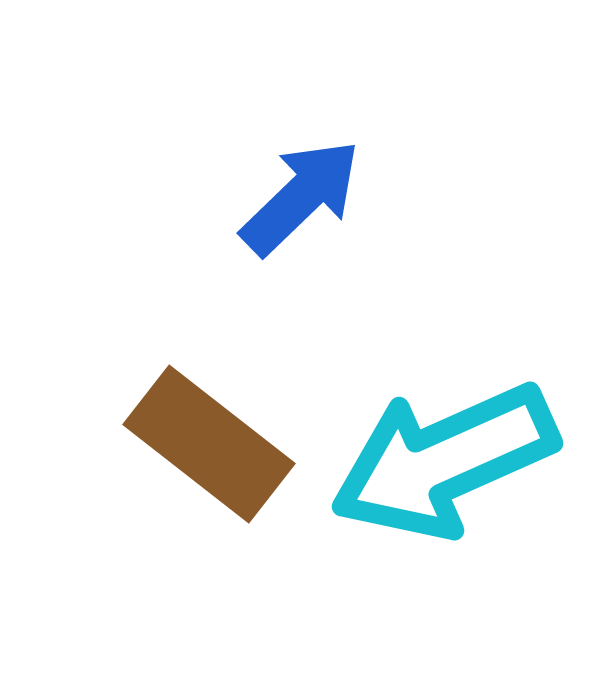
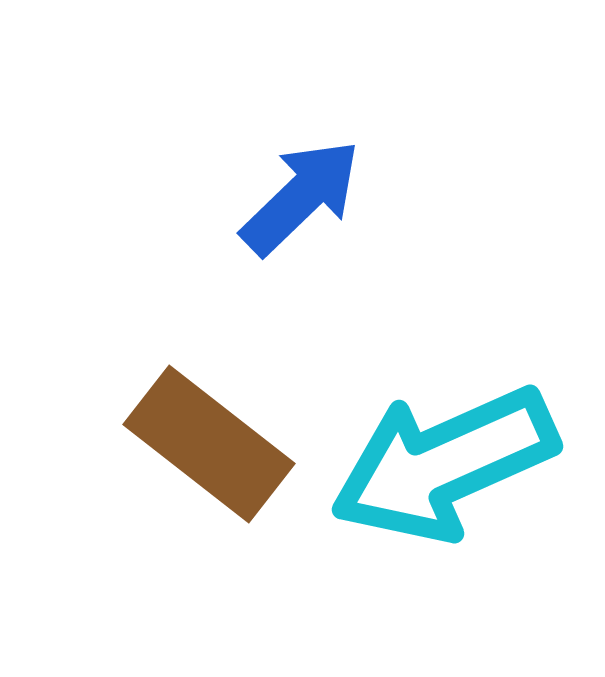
cyan arrow: moved 3 px down
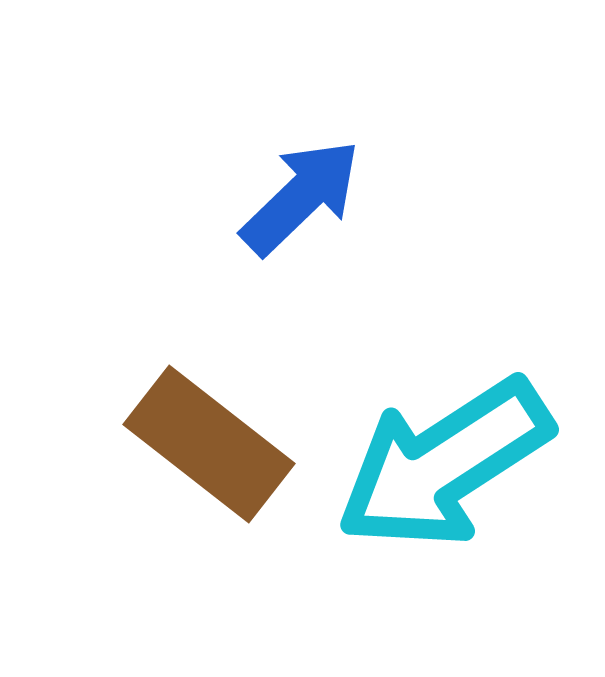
cyan arrow: rotated 9 degrees counterclockwise
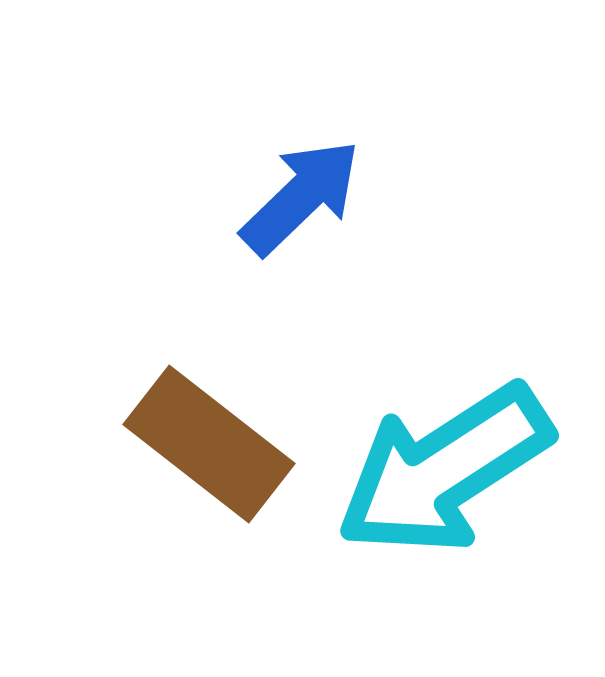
cyan arrow: moved 6 px down
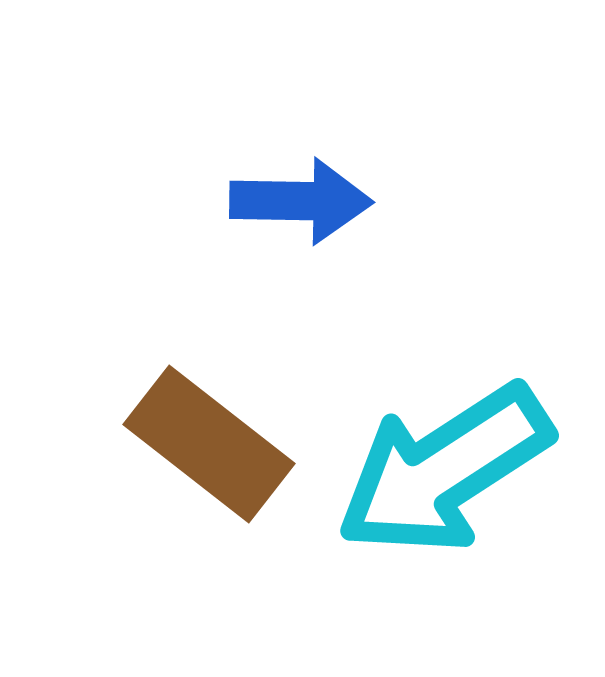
blue arrow: moved 4 px down; rotated 45 degrees clockwise
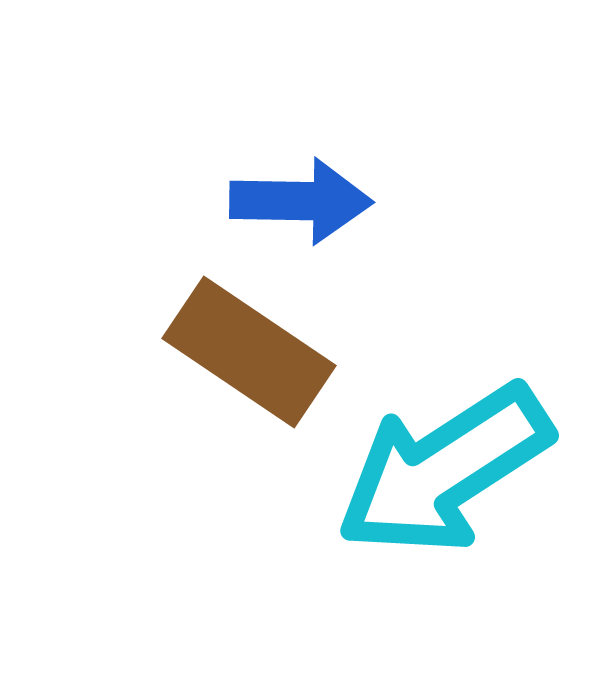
brown rectangle: moved 40 px right, 92 px up; rotated 4 degrees counterclockwise
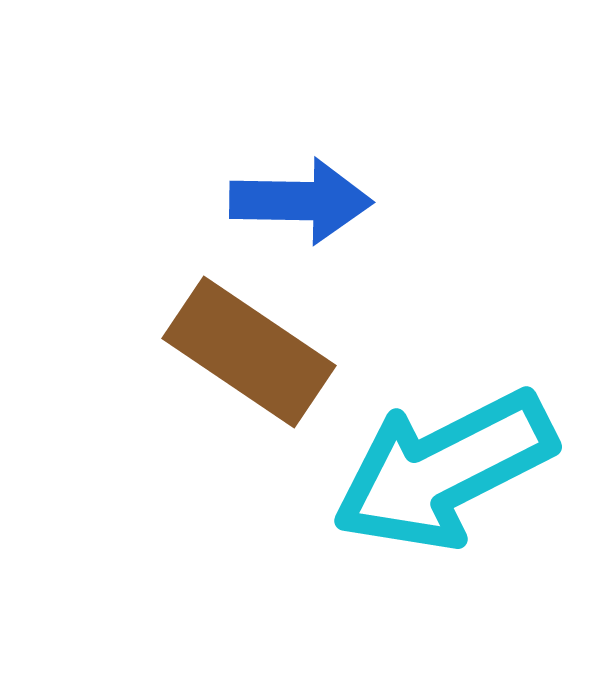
cyan arrow: rotated 6 degrees clockwise
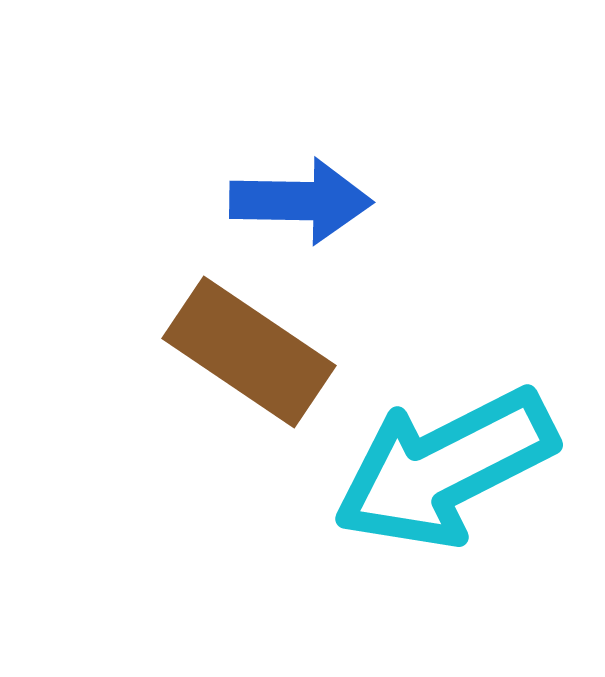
cyan arrow: moved 1 px right, 2 px up
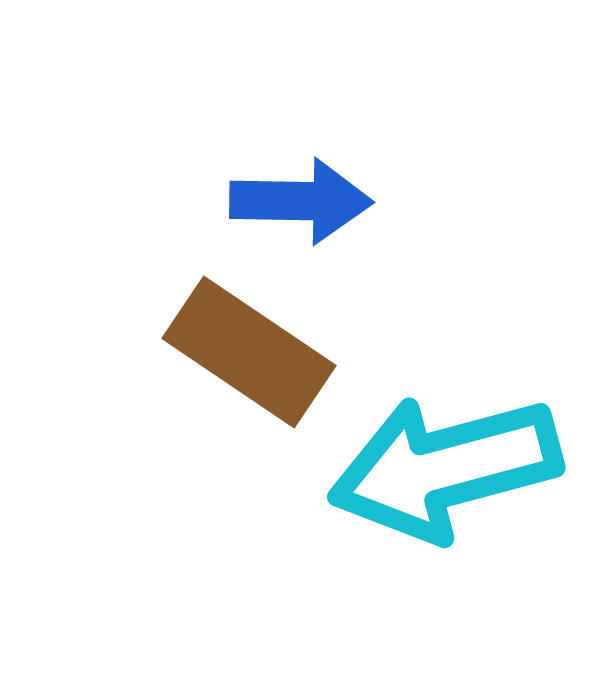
cyan arrow: rotated 12 degrees clockwise
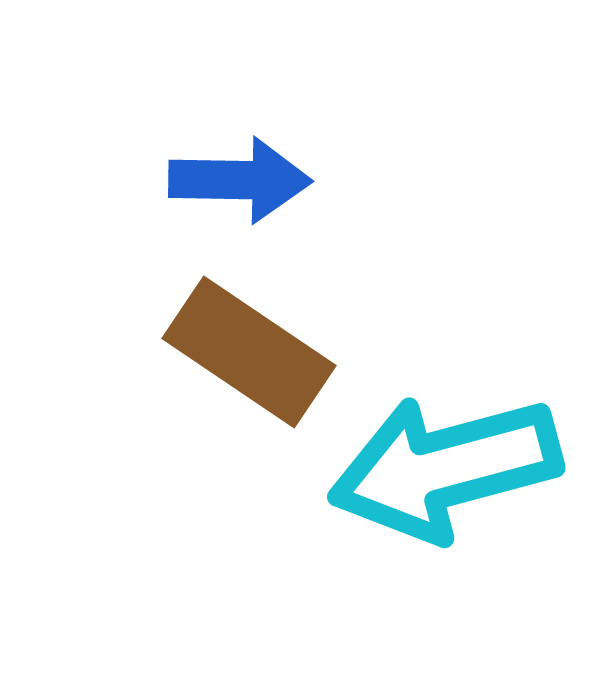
blue arrow: moved 61 px left, 21 px up
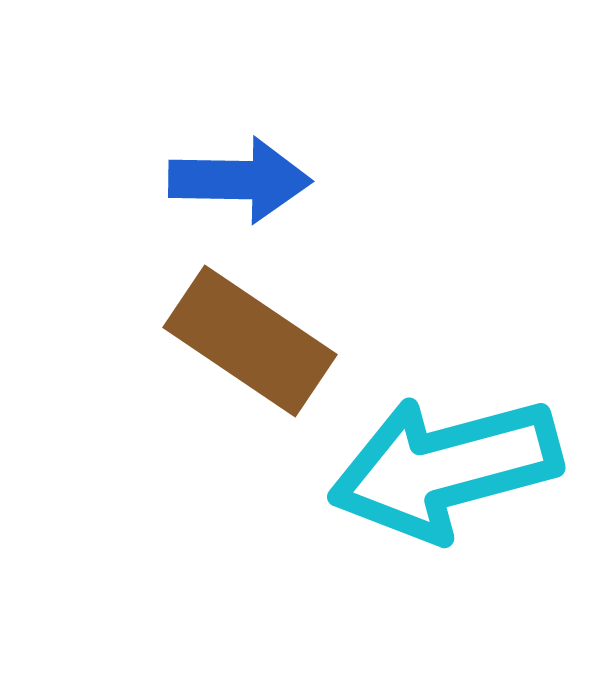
brown rectangle: moved 1 px right, 11 px up
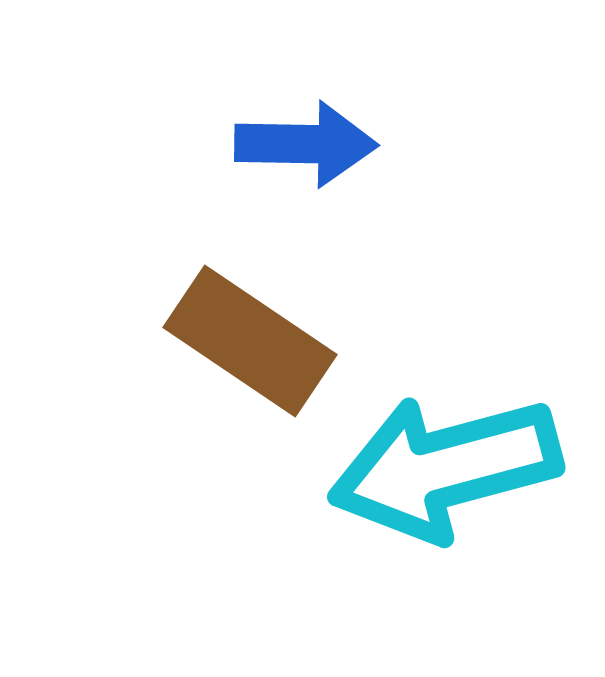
blue arrow: moved 66 px right, 36 px up
